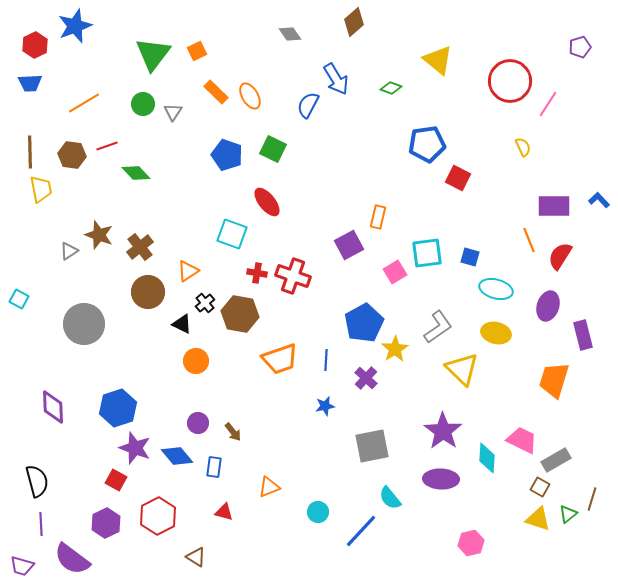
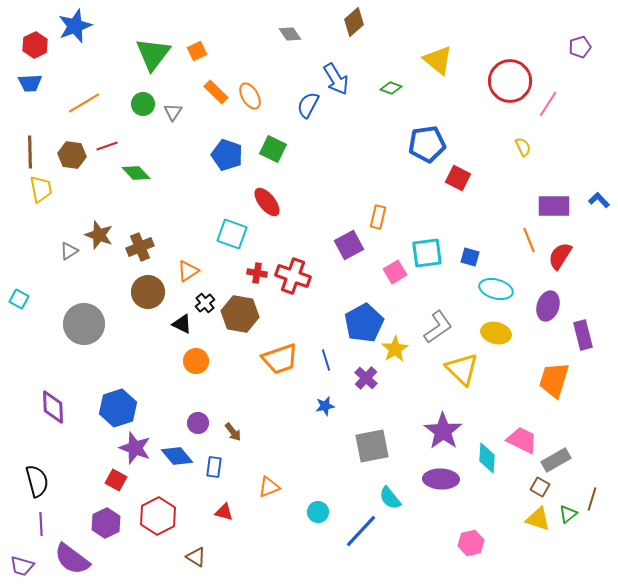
brown cross at (140, 247): rotated 16 degrees clockwise
blue line at (326, 360): rotated 20 degrees counterclockwise
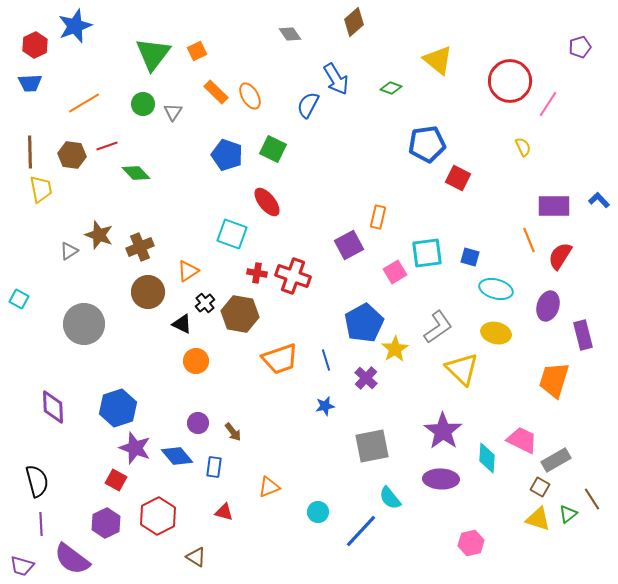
brown line at (592, 499): rotated 50 degrees counterclockwise
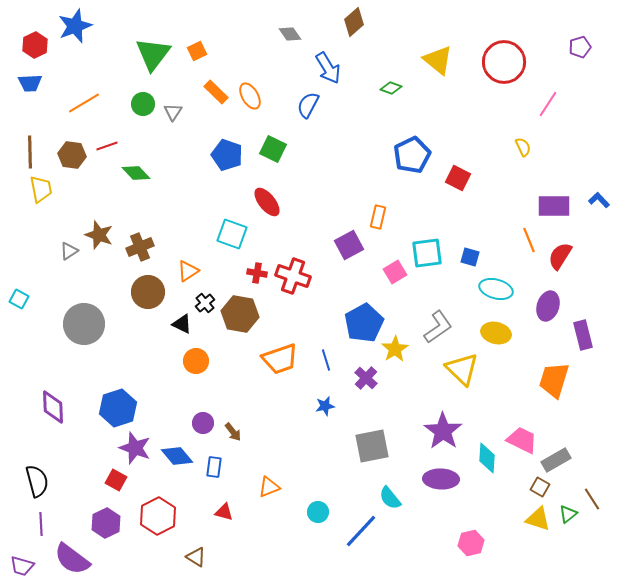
blue arrow at (336, 79): moved 8 px left, 11 px up
red circle at (510, 81): moved 6 px left, 19 px up
blue pentagon at (427, 144): moved 15 px left, 11 px down; rotated 18 degrees counterclockwise
purple circle at (198, 423): moved 5 px right
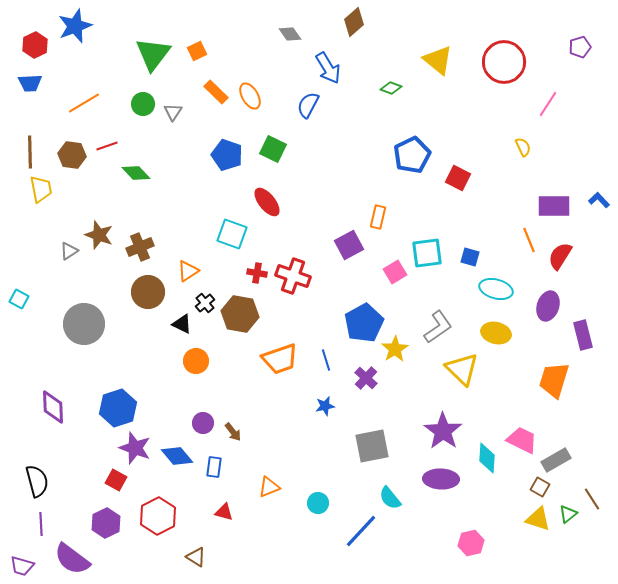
cyan circle at (318, 512): moved 9 px up
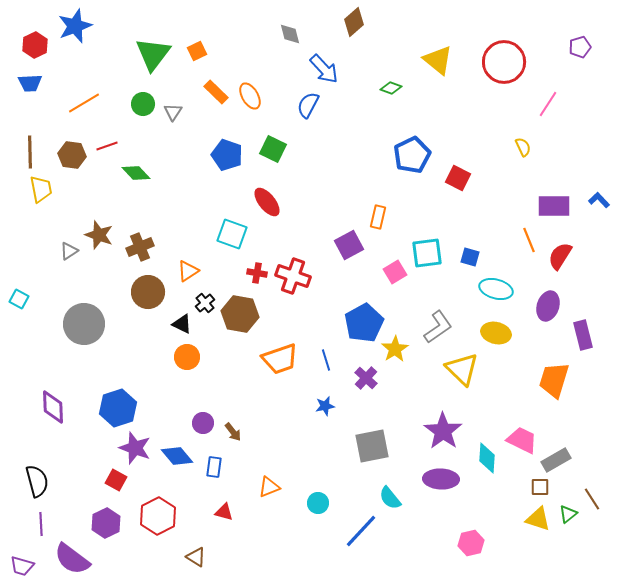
gray diamond at (290, 34): rotated 20 degrees clockwise
blue arrow at (328, 68): moved 4 px left, 1 px down; rotated 12 degrees counterclockwise
orange circle at (196, 361): moved 9 px left, 4 px up
brown square at (540, 487): rotated 30 degrees counterclockwise
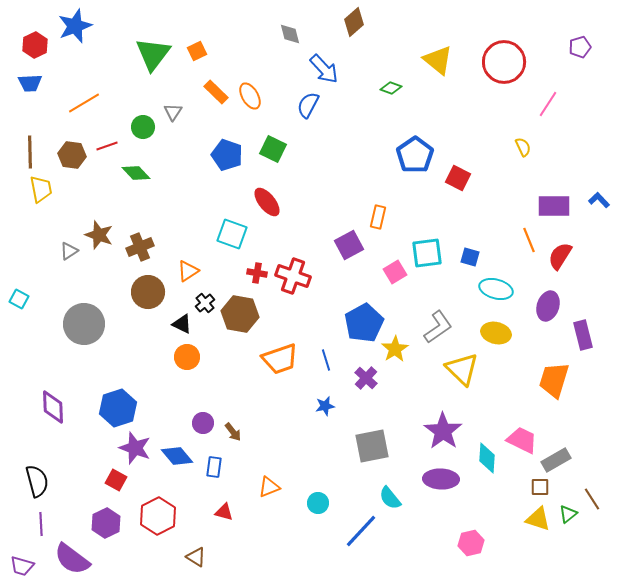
green circle at (143, 104): moved 23 px down
blue pentagon at (412, 155): moved 3 px right; rotated 9 degrees counterclockwise
